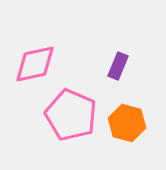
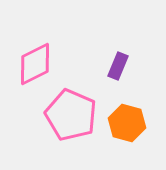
pink diamond: rotated 15 degrees counterclockwise
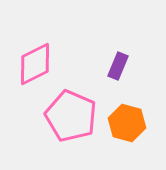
pink pentagon: moved 1 px down
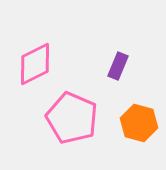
pink pentagon: moved 1 px right, 2 px down
orange hexagon: moved 12 px right
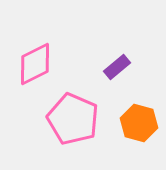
purple rectangle: moved 1 px left, 1 px down; rotated 28 degrees clockwise
pink pentagon: moved 1 px right, 1 px down
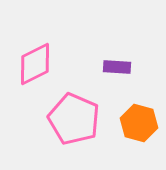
purple rectangle: rotated 44 degrees clockwise
pink pentagon: moved 1 px right
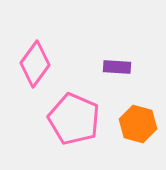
pink diamond: rotated 27 degrees counterclockwise
orange hexagon: moved 1 px left, 1 px down
